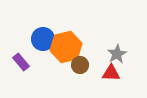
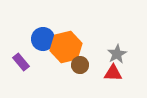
red triangle: moved 2 px right
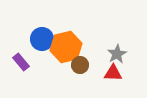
blue circle: moved 1 px left
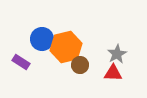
purple rectangle: rotated 18 degrees counterclockwise
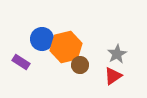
red triangle: moved 3 px down; rotated 36 degrees counterclockwise
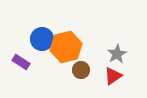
brown circle: moved 1 px right, 5 px down
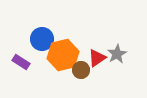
orange hexagon: moved 3 px left, 8 px down
red triangle: moved 16 px left, 18 px up
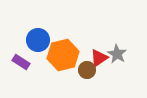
blue circle: moved 4 px left, 1 px down
gray star: rotated 12 degrees counterclockwise
red triangle: moved 2 px right
brown circle: moved 6 px right
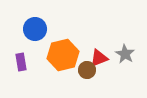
blue circle: moved 3 px left, 11 px up
gray star: moved 8 px right
red triangle: rotated 12 degrees clockwise
purple rectangle: rotated 48 degrees clockwise
